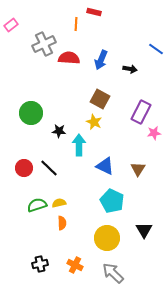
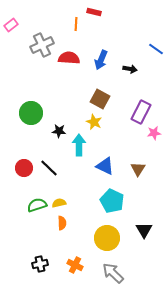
gray cross: moved 2 px left, 1 px down
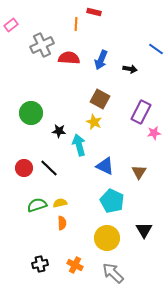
cyan arrow: rotated 15 degrees counterclockwise
brown triangle: moved 1 px right, 3 px down
yellow semicircle: moved 1 px right
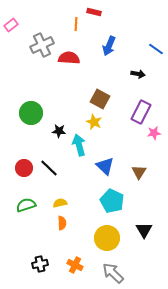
blue arrow: moved 8 px right, 14 px up
black arrow: moved 8 px right, 5 px down
blue triangle: rotated 18 degrees clockwise
green semicircle: moved 11 px left
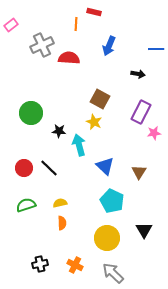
blue line: rotated 35 degrees counterclockwise
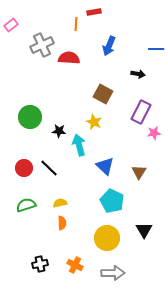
red rectangle: rotated 24 degrees counterclockwise
brown square: moved 3 px right, 5 px up
green circle: moved 1 px left, 4 px down
gray arrow: rotated 135 degrees clockwise
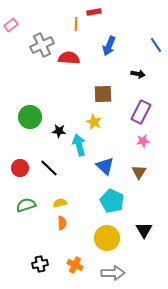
blue line: moved 4 px up; rotated 56 degrees clockwise
brown square: rotated 30 degrees counterclockwise
pink star: moved 11 px left, 8 px down
red circle: moved 4 px left
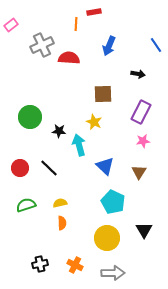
cyan pentagon: moved 1 px right, 1 px down
